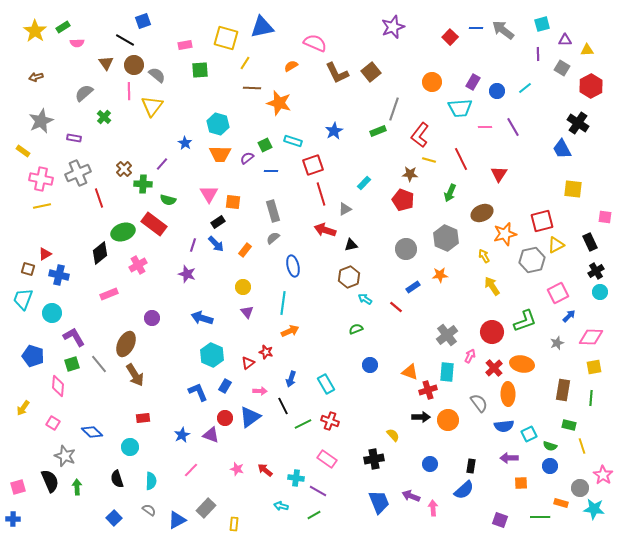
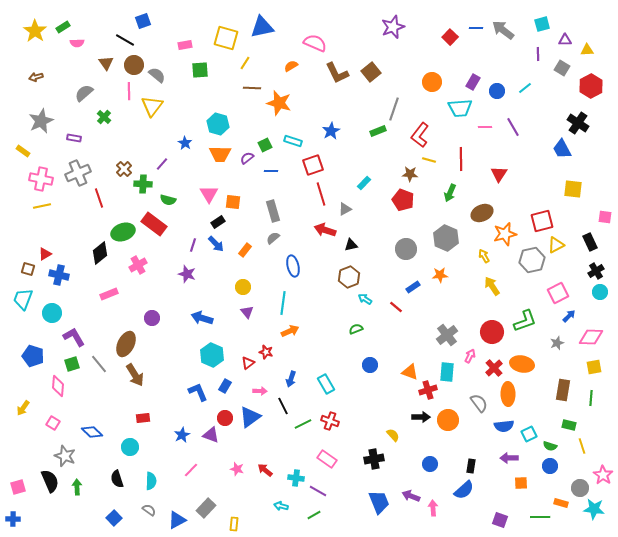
blue star at (334, 131): moved 3 px left
red line at (461, 159): rotated 25 degrees clockwise
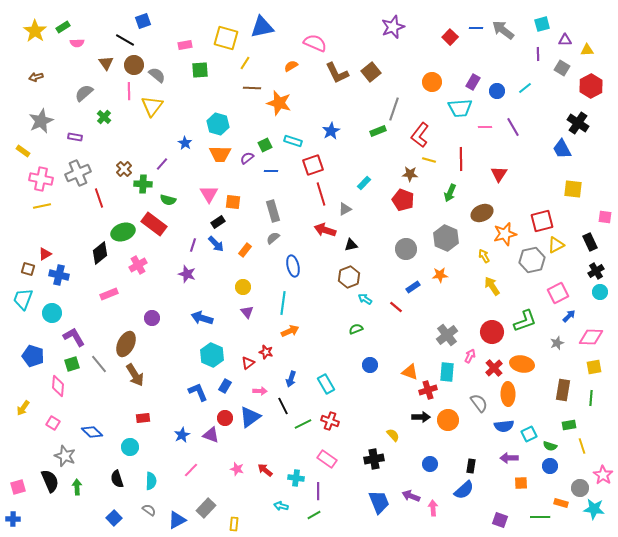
purple rectangle at (74, 138): moved 1 px right, 1 px up
green rectangle at (569, 425): rotated 24 degrees counterclockwise
purple line at (318, 491): rotated 60 degrees clockwise
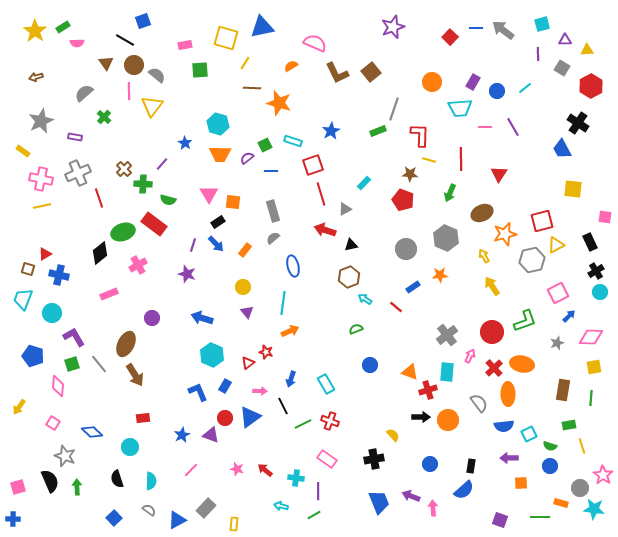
red L-shape at (420, 135): rotated 145 degrees clockwise
yellow arrow at (23, 408): moved 4 px left, 1 px up
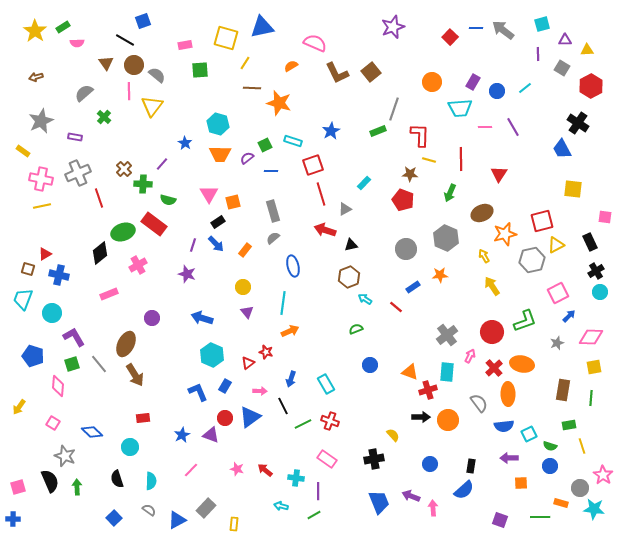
orange square at (233, 202): rotated 21 degrees counterclockwise
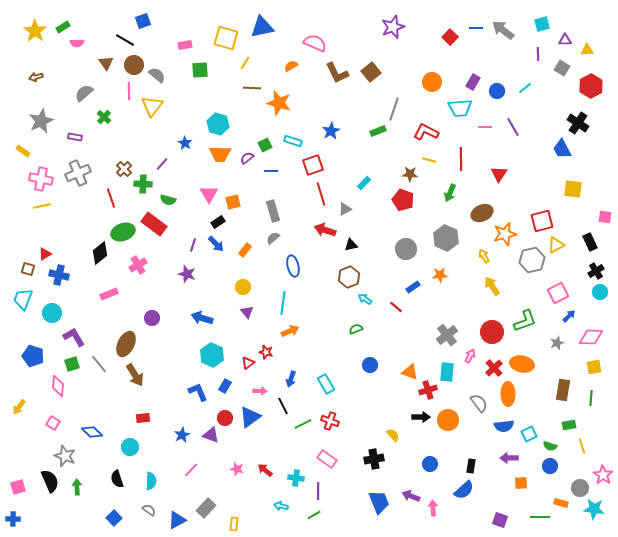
red L-shape at (420, 135): moved 6 px right, 3 px up; rotated 65 degrees counterclockwise
red line at (99, 198): moved 12 px right
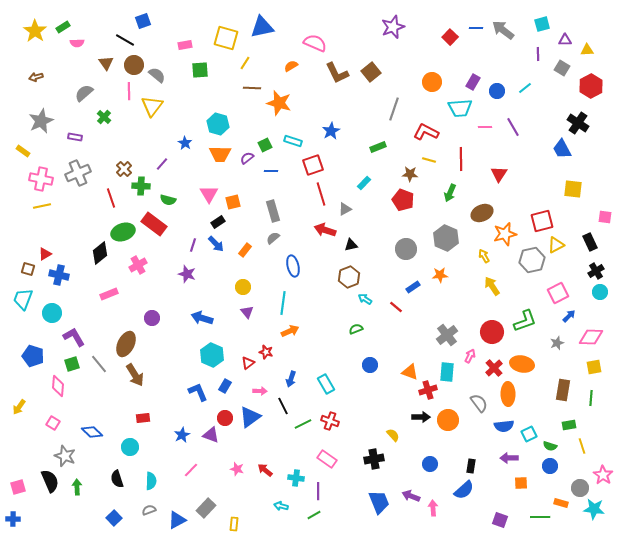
green rectangle at (378, 131): moved 16 px down
green cross at (143, 184): moved 2 px left, 2 px down
gray semicircle at (149, 510): rotated 56 degrees counterclockwise
